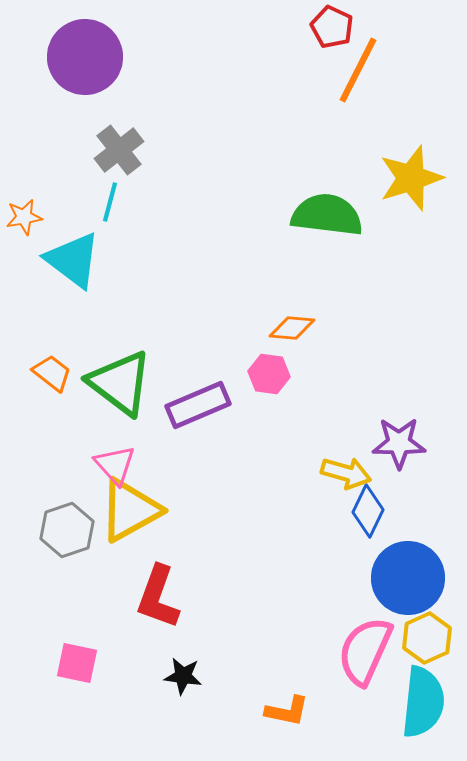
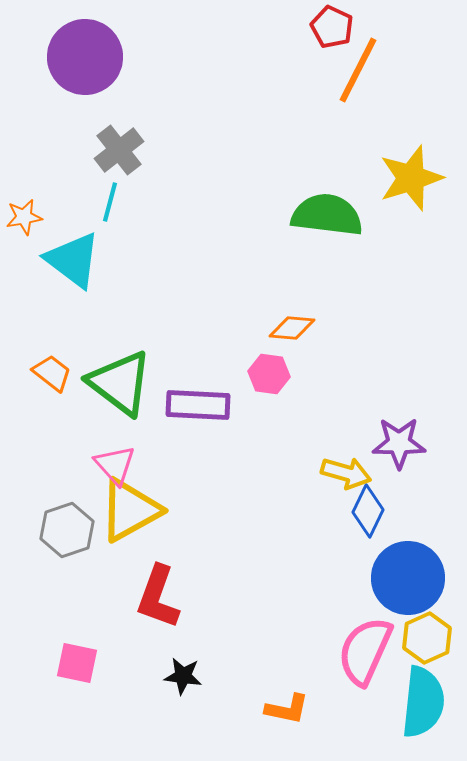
purple rectangle: rotated 26 degrees clockwise
orange L-shape: moved 2 px up
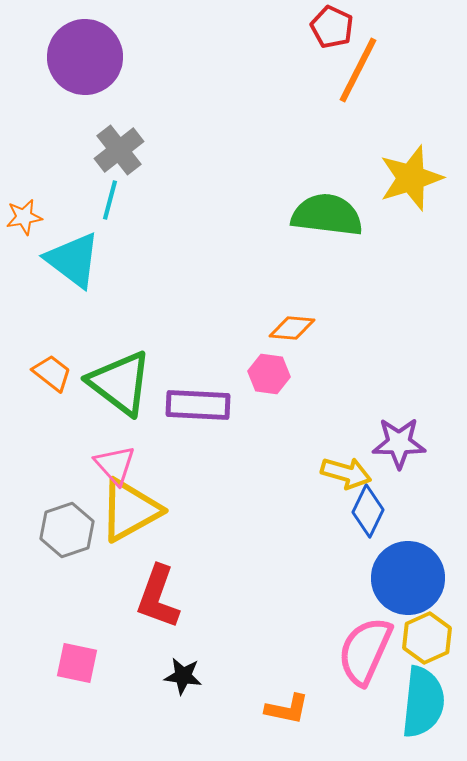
cyan line: moved 2 px up
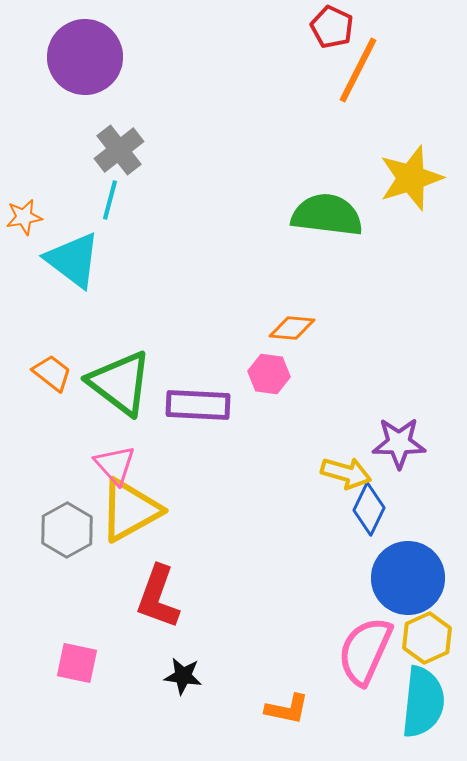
blue diamond: moved 1 px right, 2 px up
gray hexagon: rotated 10 degrees counterclockwise
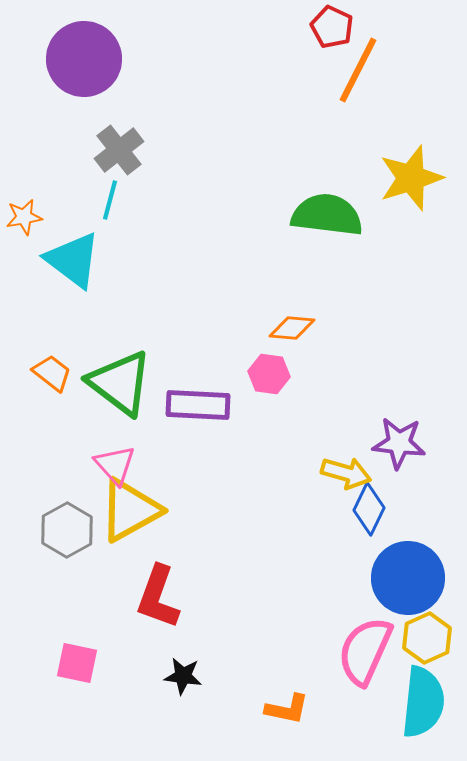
purple circle: moved 1 px left, 2 px down
purple star: rotated 6 degrees clockwise
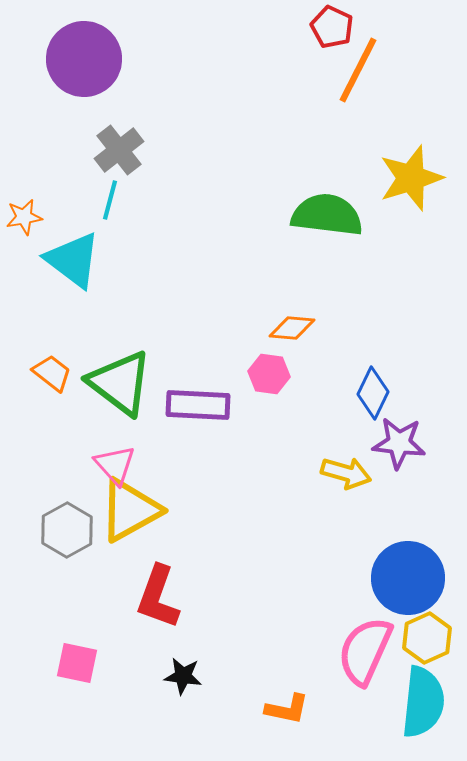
blue diamond: moved 4 px right, 116 px up
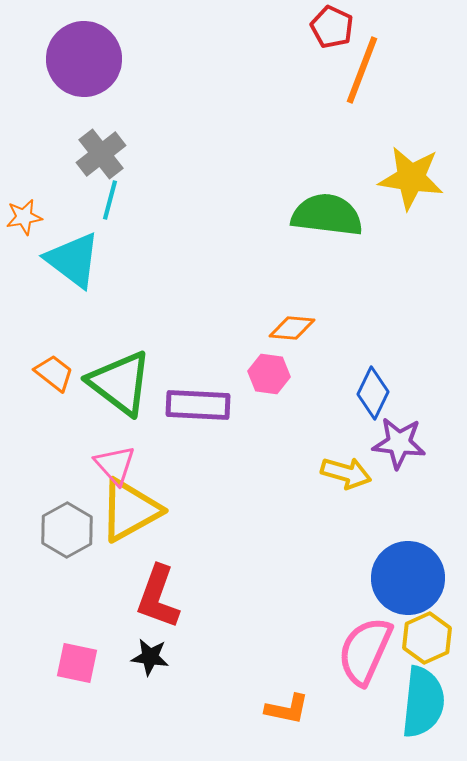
orange line: moved 4 px right; rotated 6 degrees counterclockwise
gray cross: moved 18 px left, 4 px down
yellow star: rotated 26 degrees clockwise
orange trapezoid: moved 2 px right
black star: moved 33 px left, 19 px up
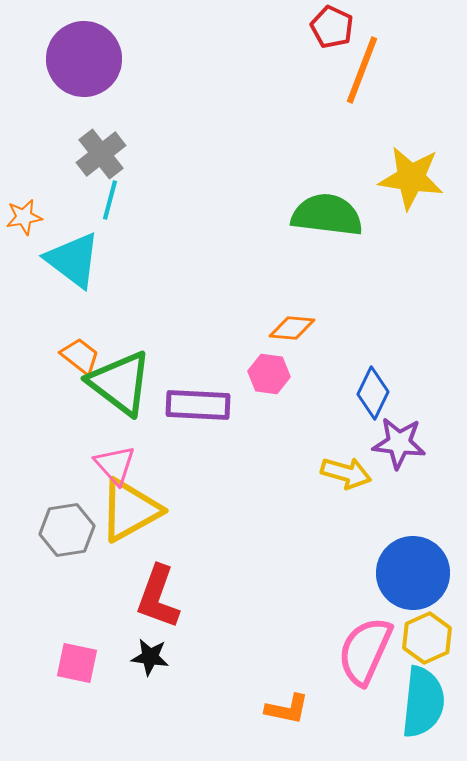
orange trapezoid: moved 26 px right, 17 px up
gray hexagon: rotated 20 degrees clockwise
blue circle: moved 5 px right, 5 px up
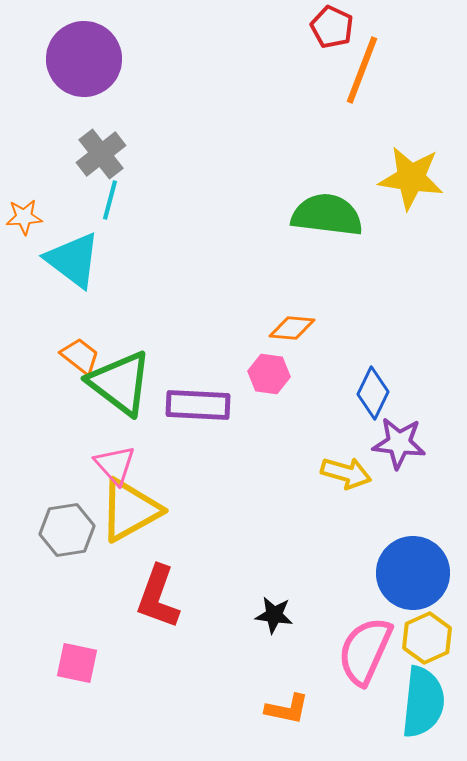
orange star: rotated 6 degrees clockwise
black star: moved 124 px right, 42 px up
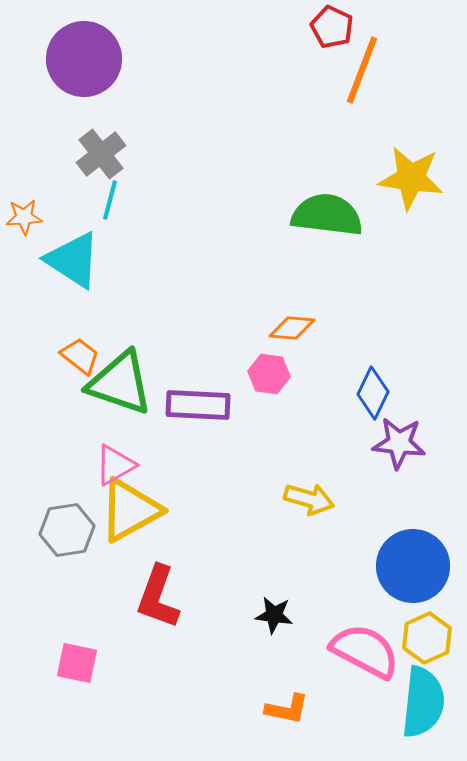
cyan triangle: rotated 4 degrees counterclockwise
green triangle: rotated 18 degrees counterclockwise
pink triangle: rotated 42 degrees clockwise
yellow arrow: moved 37 px left, 26 px down
blue circle: moved 7 px up
pink semicircle: rotated 94 degrees clockwise
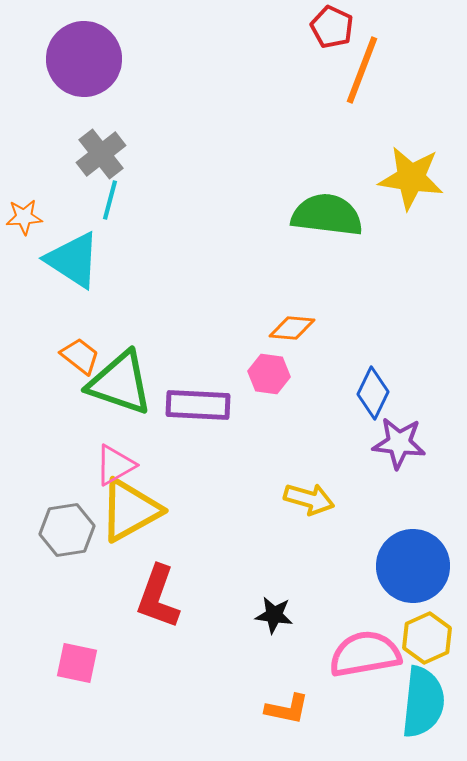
pink semicircle: moved 3 px down; rotated 38 degrees counterclockwise
